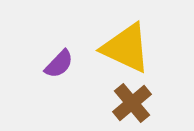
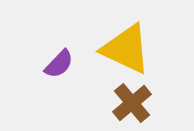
yellow triangle: moved 1 px down
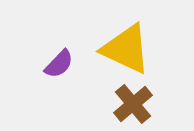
brown cross: moved 1 px right, 1 px down
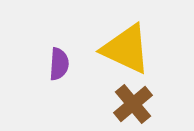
purple semicircle: rotated 40 degrees counterclockwise
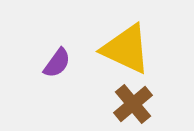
purple semicircle: moved 2 px left, 1 px up; rotated 32 degrees clockwise
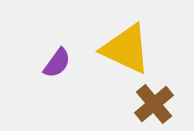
brown cross: moved 21 px right
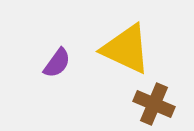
brown cross: rotated 27 degrees counterclockwise
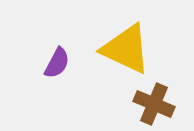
purple semicircle: rotated 8 degrees counterclockwise
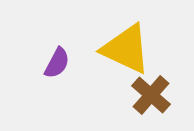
brown cross: moved 3 px left, 9 px up; rotated 18 degrees clockwise
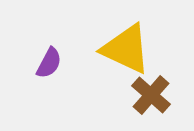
purple semicircle: moved 8 px left
